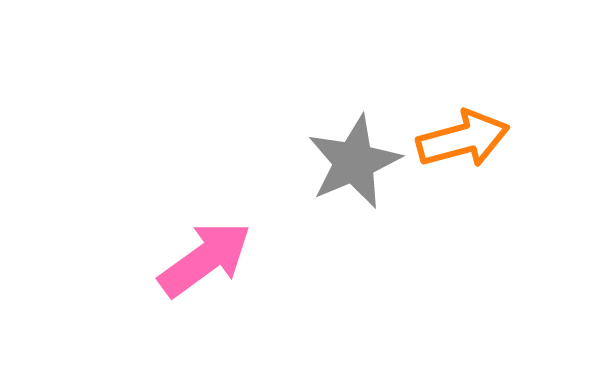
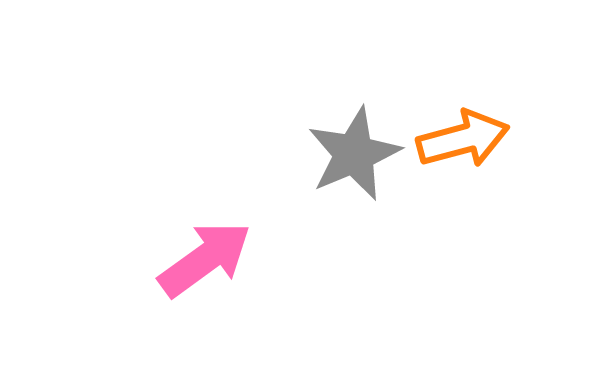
gray star: moved 8 px up
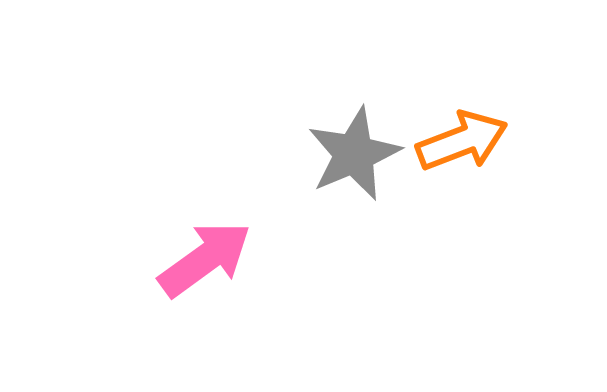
orange arrow: moved 1 px left, 2 px down; rotated 6 degrees counterclockwise
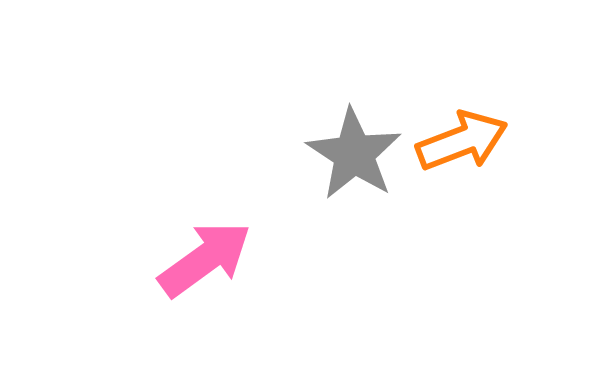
gray star: rotated 16 degrees counterclockwise
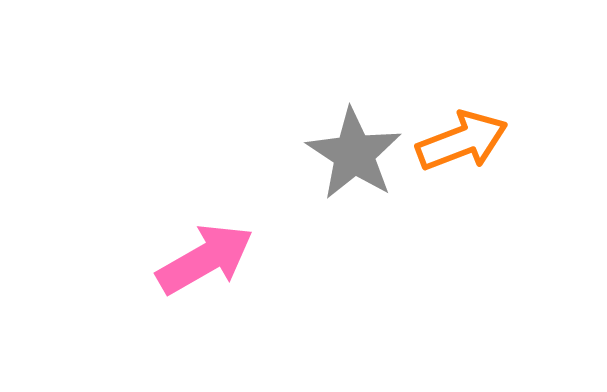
pink arrow: rotated 6 degrees clockwise
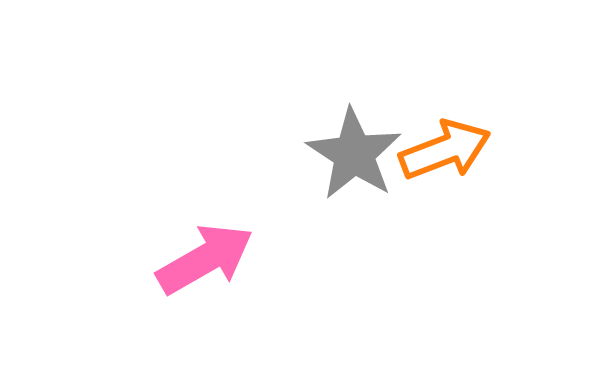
orange arrow: moved 17 px left, 9 px down
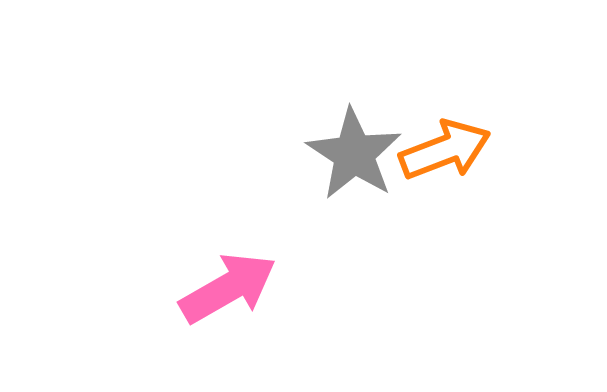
pink arrow: moved 23 px right, 29 px down
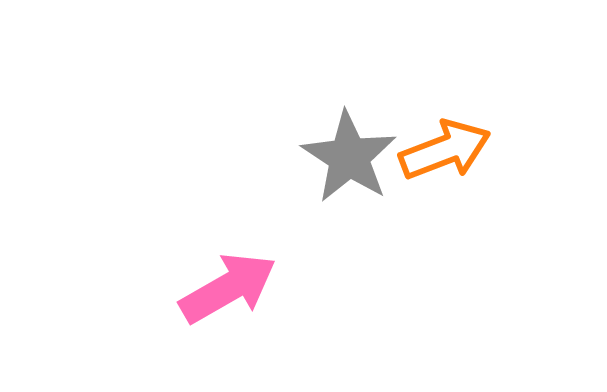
gray star: moved 5 px left, 3 px down
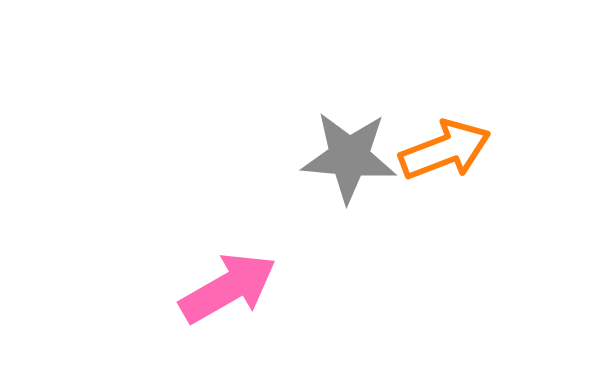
gray star: rotated 28 degrees counterclockwise
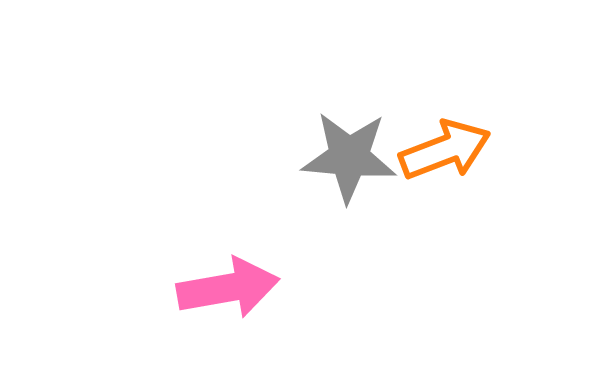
pink arrow: rotated 20 degrees clockwise
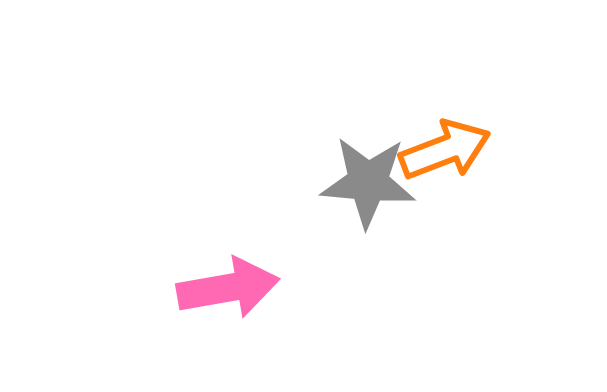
gray star: moved 19 px right, 25 px down
